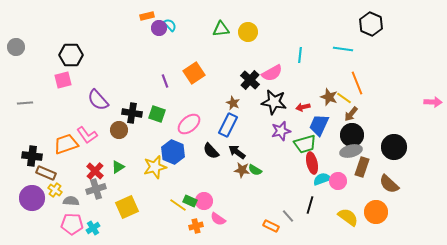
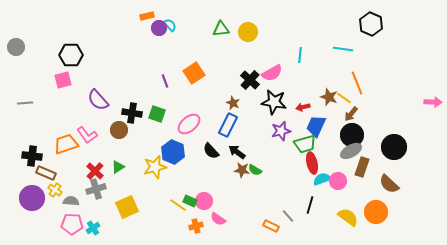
blue trapezoid at (319, 125): moved 3 px left, 1 px down
gray ellipse at (351, 151): rotated 15 degrees counterclockwise
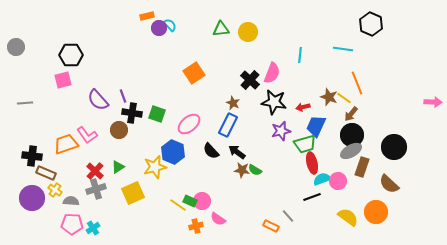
pink semicircle at (272, 73): rotated 40 degrees counterclockwise
purple line at (165, 81): moved 42 px left, 15 px down
pink circle at (204, 201): moved 2 px left
black line at (310, 205): moved 2 px right, 8 px up; rotated 54 degrees clockwise
yellow square at (127, 207): moved 6 px right, 14 px up
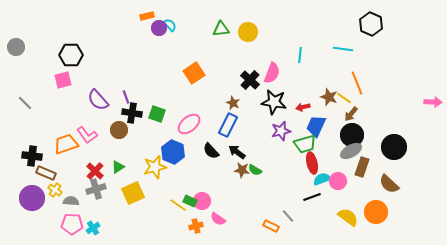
purple line at (123, 96): moved 3 px right, 1 px down
gray line at (25, 103): rotated 49 degrees clockwise
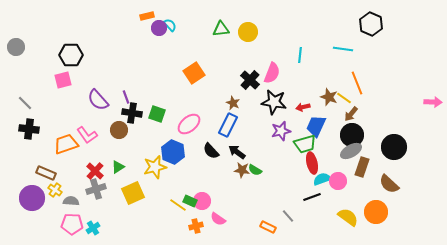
black cross at (32, 156): moved 3 px left, 27 px up
orange rectangle at (271, 226): moved 3 px left, 1 px down
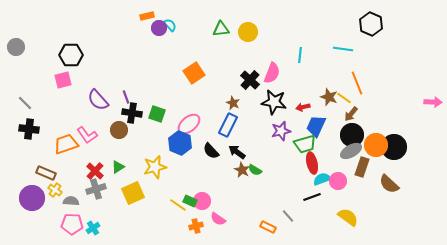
blue hexagon at (173, 152): moved 7 px right, 9 px up
brown star at (242, 170): rotated 21 degrees clockwise
orange circle at (376, 212): moved 67 px up
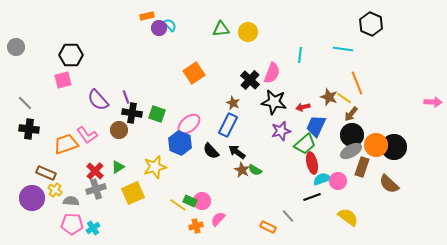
green trapezoid at (305, 144): rotated 25 degrees counterclockwise
pink semicircle at (218, 219): rotated 98 degrees clockwise
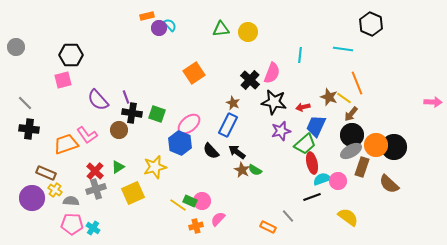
cyan cross at (93, 228): rotated 24 degrees counterclockwise
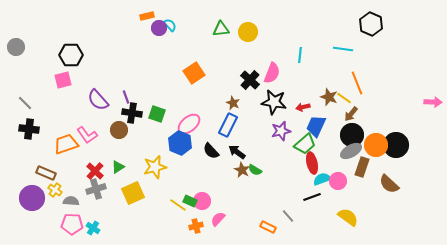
black circle at (394, 147): moved 2 px right, 2 px up
